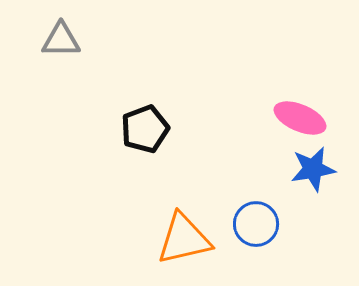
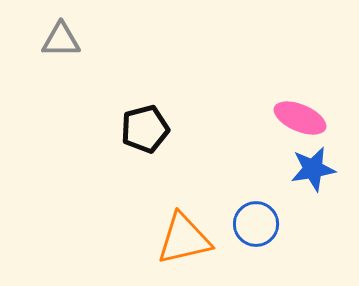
black pentagon: rotated 6 degrees clockwise
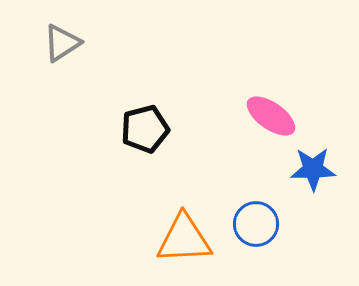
gray triangle: moved 1 px right, 3 px down; rotated 33 degrees counterclockwise
pink ellipse: moved 29 px left, 2 px up; rotated 12 degrees clockwise
blue star: rotated 9 degrees clockwise
orange triangle: rotated 10 degrees clockwise
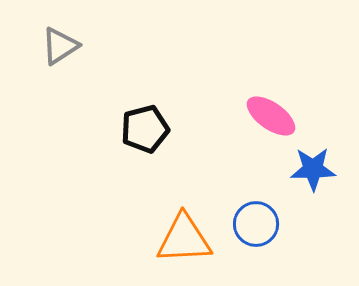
gray triangle: moved 2 px left, 3 px down
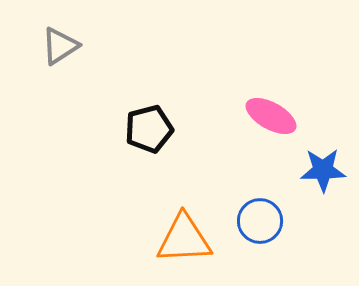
pink ellipse: rotated 6 degrees counterclockwise
black pentagon: moved 4 px right
blue star: moved 10 px right, 1 px down
blue circle: moved 4 px right, 3 px up
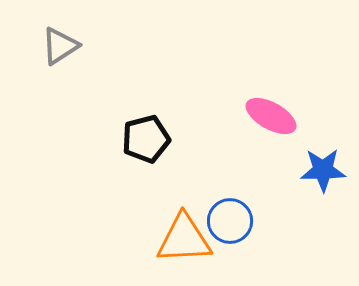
black pentagon: moved 3 px left, 10 px down
blue circle: moved 30 px left
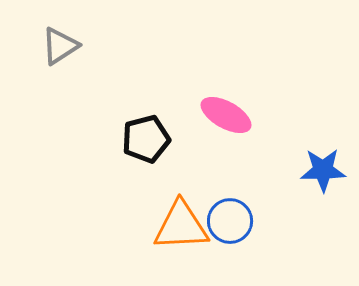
pink ellipse: moved 45 px left, 1 px up
orange triangle: moved 3 px left, 13 px up
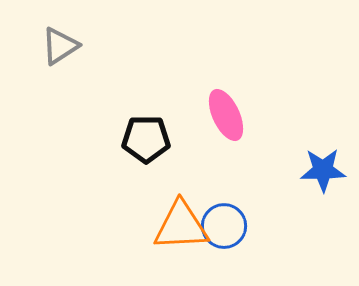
pink ellipse: rotated 36 degrees clockwise
black pentagon: rotated 15 degrees clockwise
blue circle: moved 6 px left, 5 px down
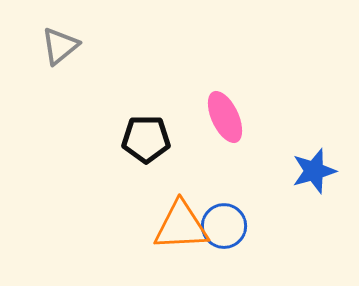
gray triangle: rotated 6 degrees counterclockwise
pink ellipse: moved 1 px left, 2 px down
blue star: moved 9 px left, 1 px down; rotated 15 degrees counterclockwise
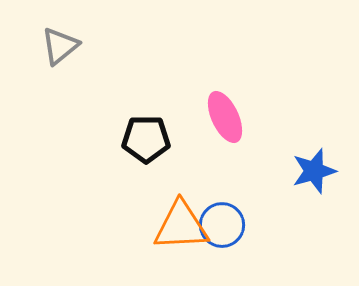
blue circle: moved 2 px left, 1 px up
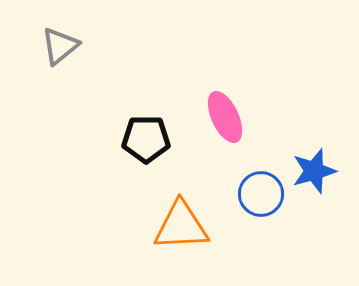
blue circle: moved 39 px right, 31 px up
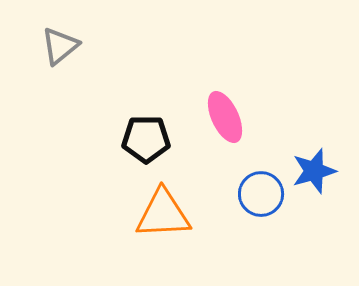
orange triangle: moved 18 px left, 12 px up
